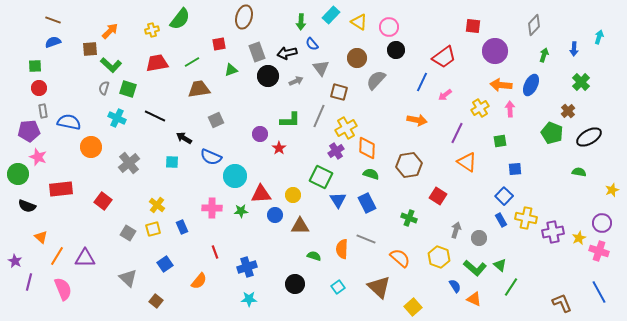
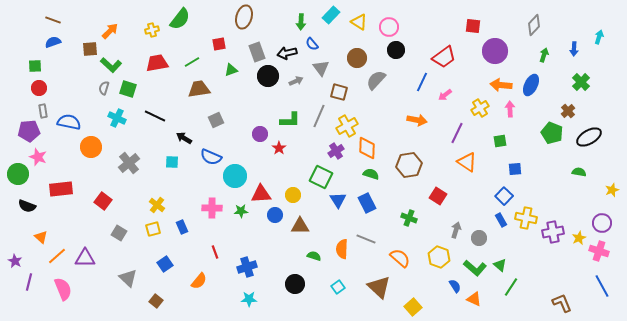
yellow cross at (346, 128): moved 1 px right, 2 px up
gray square at (128, 233): moved 9 px left
orange line at (57, 256): rotated 18 degrees clockwise
blue line at (599, 292): moved 3 px right, 6 px up
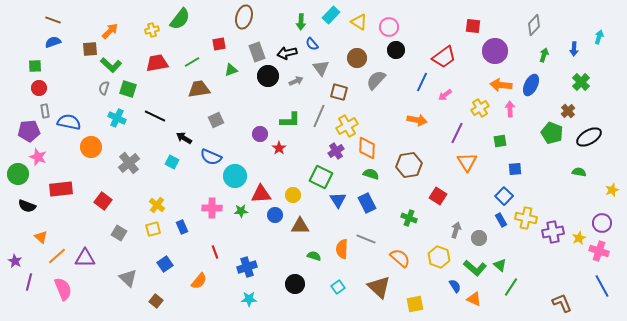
gray rectangle at (43, 111): moved 2 px right
cyan square at (172, 162): rotated 24 degrees clockwise
orange triangle at (467, 162): rotated 25 degrees clockwise
yellow square at (413, 307): moved 2 px right, 3 px up; rotated 30 degrees clockwise
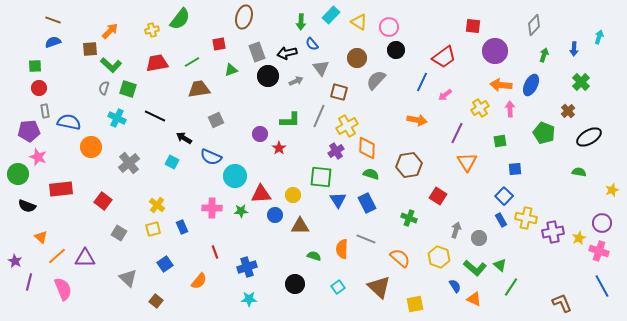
green pentagon at (552, 133): moved 8 px left
green square at (321, 177): rotated 20 degrees counterclockwise
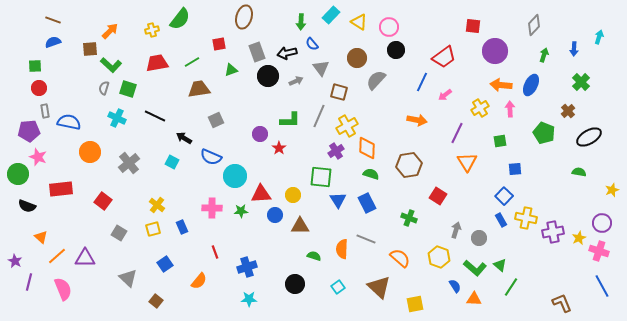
orange circle at (91, 147): moved 1 px left, 5 px down
orange triangle at (474, 299): rotated 21 degrees counterclockwise
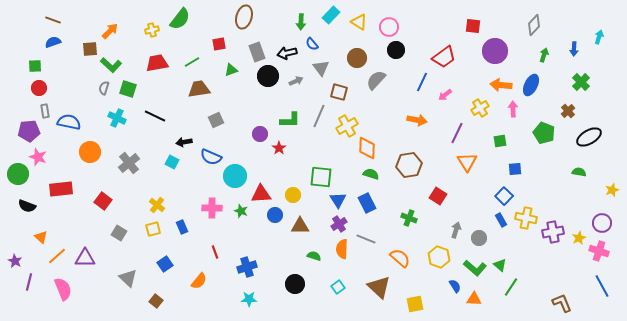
pink arrow at (510, 109): moved 3 px right
black arrow at (184, 138): moved 4 px down; rotated 42 degrees counterclockwise
purple cross at (336, 151): moved 3 px right, 73 px down
green star at (241, 211): rotated 24 degrees clockwise
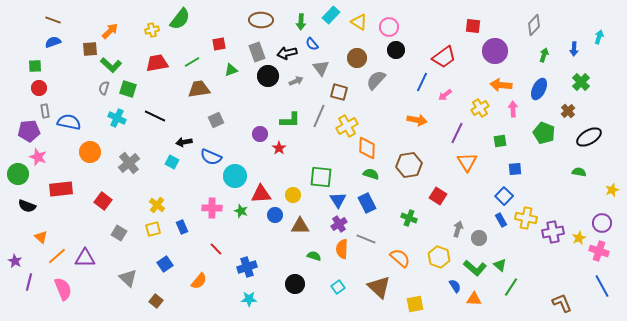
brown ellipse at (244, 17): moved 17 px right, 3 px down; rotated 75 degrees clockwise
blue ellipse at (531, 85): moved 8 px right, 4 px down
gray arrow at (456, 230): moved 2 px right, 1 px up
red line at (215, 252): moved 1 px right, 3 px up; rotated 24 degrees counterclockwise
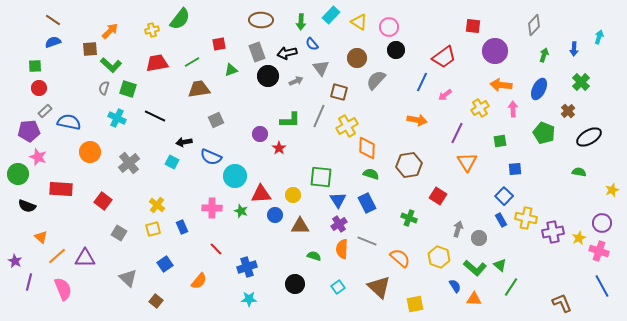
brown line at (53, 20): rotated 14 degrees clockwise
gray rectangle at (45, 111): rotated 56 degrees clockwise
red rectangle at (61, 189): rotated 10 degrees clockwise
gray line at (366, 239): moved 1 px right, 2 px down
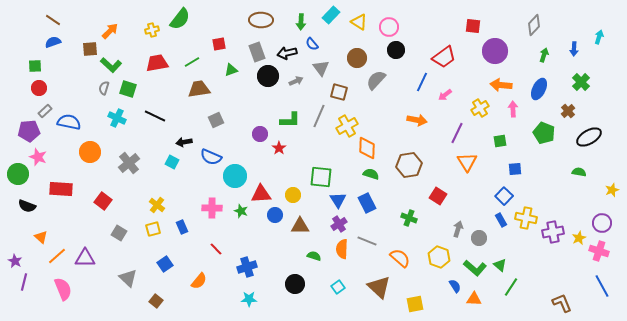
purple line at (29, 282): moved 5 px left
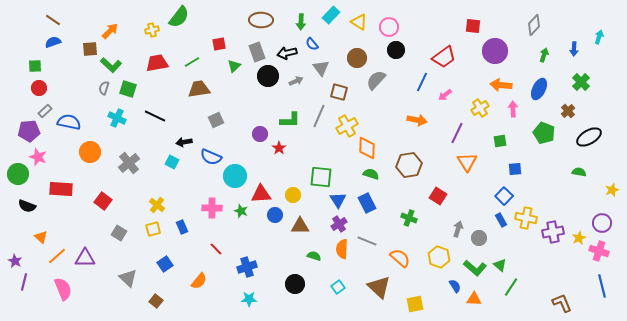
green semicircle at (180, 19): moved 1 px left, 2 px up
green triangle at (231, 70): moved 3 px right, 4 px up; rotated 24 degrees counterclockwise
blue line at (602, 286): rotated 15 degrees clockwise
